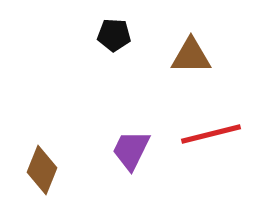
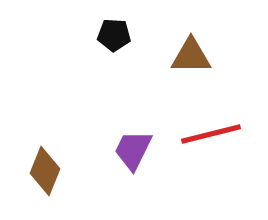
purple trapezoid: moved 2 px right
brown diamond: moved 3 px right, 1 px down
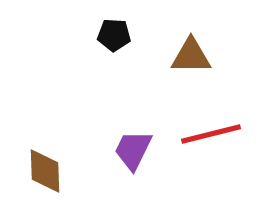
brown diamond: rotated 24 degrees counterclockwise
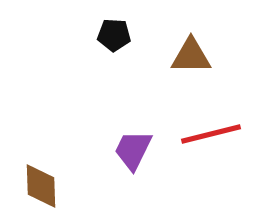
brown diamond: moved 4 px left, 15 px down
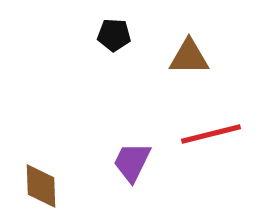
brown triangle: moved 2 px left, 1 px down
purple trapezoid: moved 1 px left, 12 px down
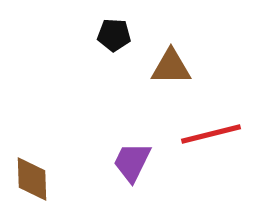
brown triangle: moved 18 px left, 10 px down
brown diamond: moved 9 px left, 7 px up
